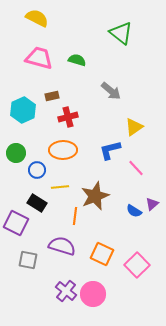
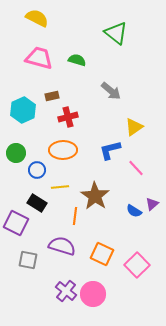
green triangle: moved 5 px left
brown star: rotated 16 degrees counterclockwise
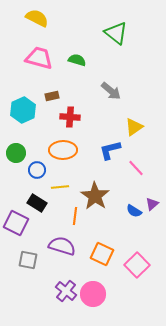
red cross: moved 2 px right; rotated 18 degrees clockwise
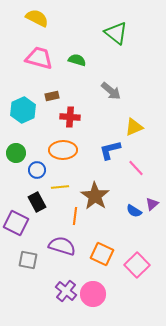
yellow triangle: rotated 12 degrees clockwise
black rectangle: moved 1 px up; rotated 30 degrees clockwise
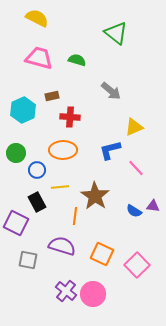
purple triangle: moved 1 px right, 2 px down; rotated 48 degrees clockwise
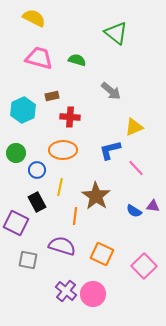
yellow semicircle: moved 3 px left
yellow line: rotated 72 degrees counterclockwise
brown star: moved 1 px right
pink square: moved 7 px right, 1 px down
